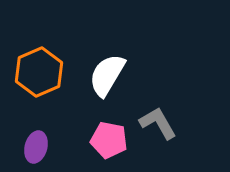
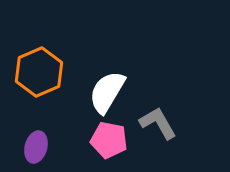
white semicircle: moved 17 px down
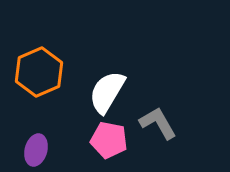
purple ellipse: moved 3 px down
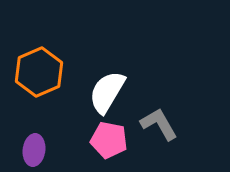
gray L-shape: moved 1 px right, 1 px down
purple ellipse: moved 2 px left; rotated 8 degrees counterclockwise
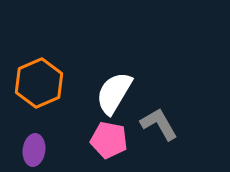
orange hexagon: moved 11 px down
white semicircle: moved 7 px right, 1 px down
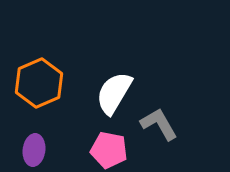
pink pentagon: moved 10 px down
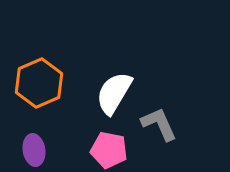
gray L-shape: rotated 6 degrees clockwise
purple ellipse: rotated 16 degrees counterclockwise
